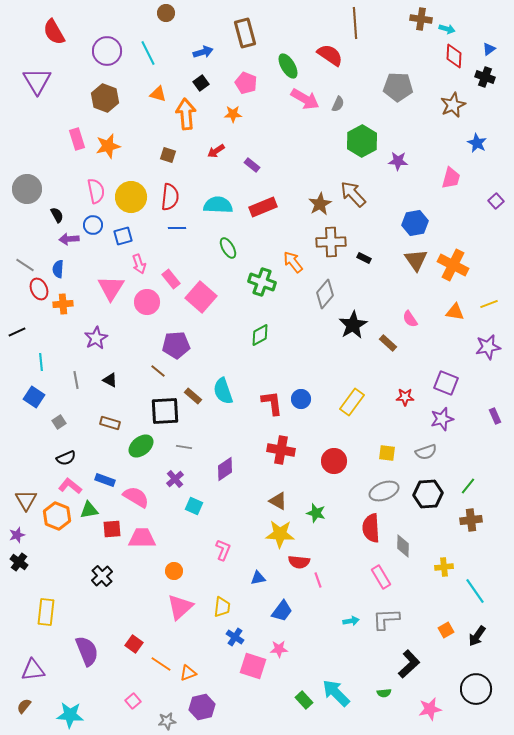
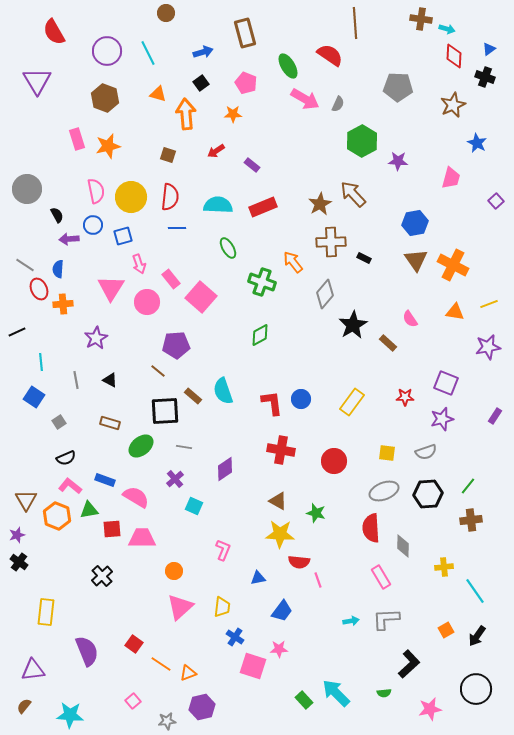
purple rectangle at (495, 416): rotated 56 degrees clockwise
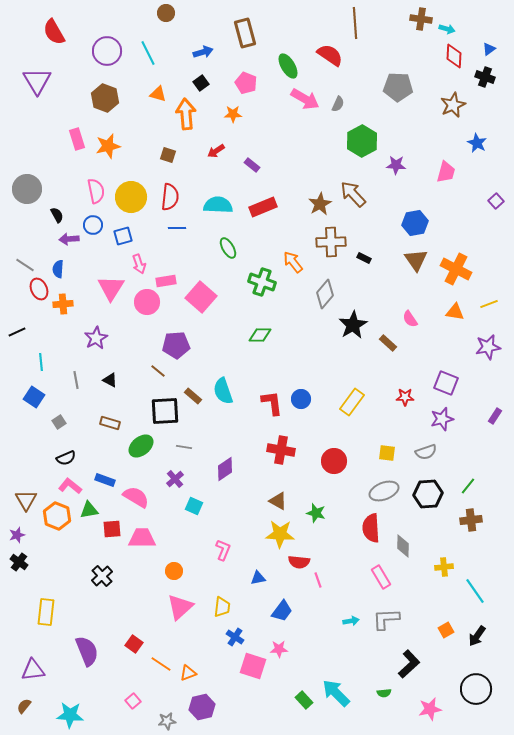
purple star at (398, 161): moved 2 px left, 4 px down
pink trapezoid at (451, 178): moved 5 px left, 6 px up
orange cross at (453, 265): moved 3 px right, 4 px down
pink rectangle at (171, 279): moved 5 px left, 2 px down; rotated 60 degrees counterclockwise
green diamond at (260, 335): rotated 30 degrees clockwise
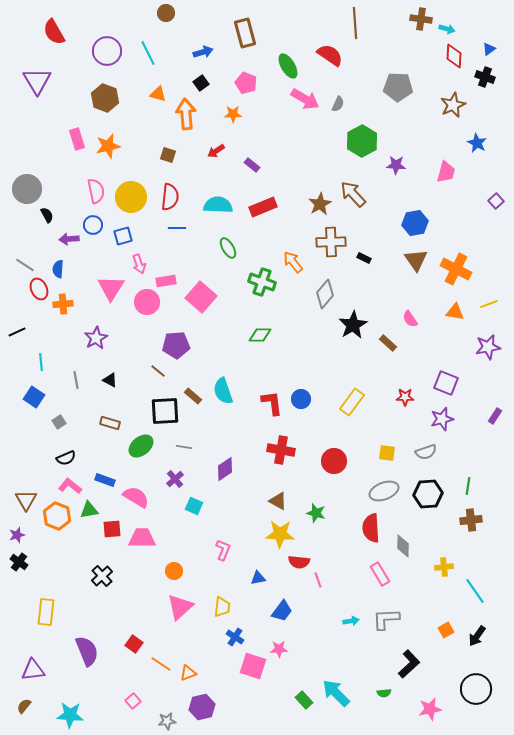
black semicircle at (57, 215): moved 10 px left
green line at (468, 486): rotated 30 degrees counterclockwise
pink rectangle at (381, 577): moved 1 px left, 3 px up
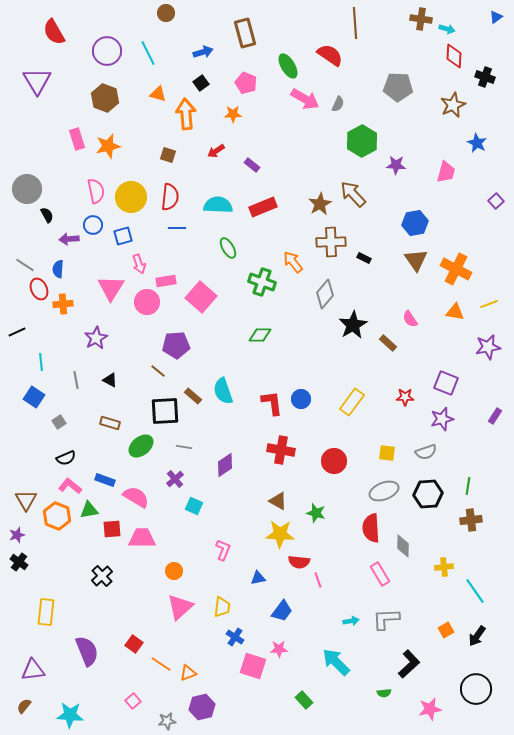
blue triangle at (489, 49): moved 7 px right, 32 px up
purple diamond at (225, 469): moved 4 px up
cyan arrow at (336, 693): moved 31 px up
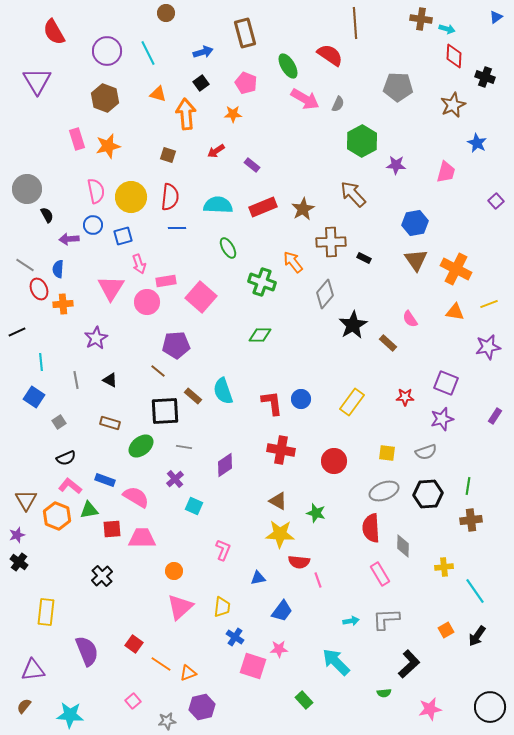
brown star at (320, 204): moved 17 px left, 5 px down
black circle at (476, 689): moved 14 px right, 18 px down
